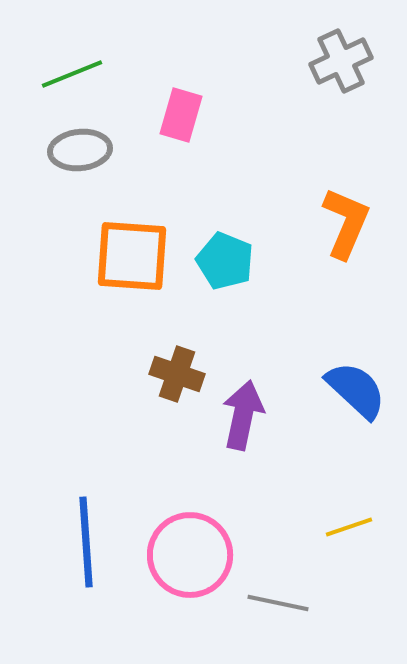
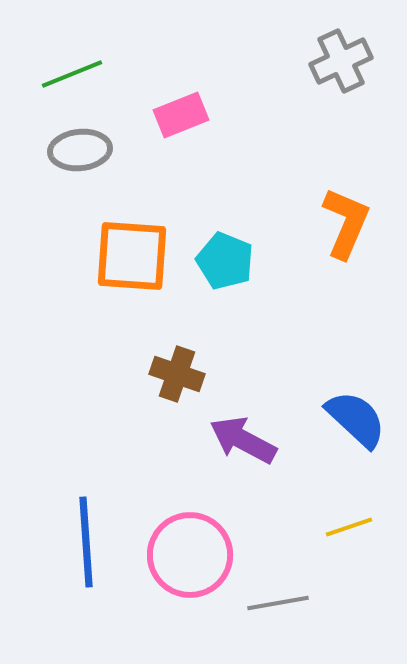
pink rectangle: rotated 52 degrees clockwise
blue semicircle: moved 29 px down
purple arrow: moved 25 px down; rotated 74 degrees counterclockwise
gray line: rotated 22 degrees counterclockwise
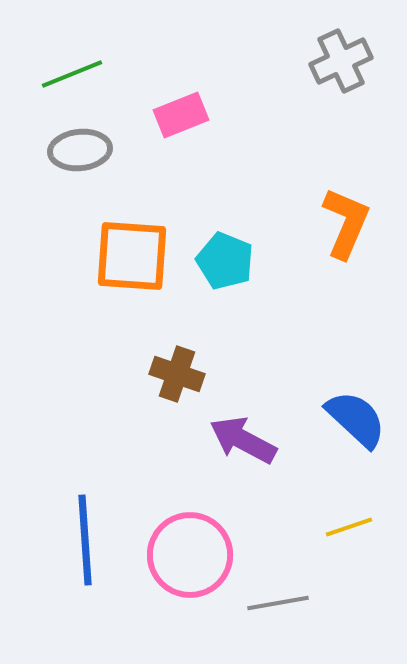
blue line: moved 1 px left, 2 px up
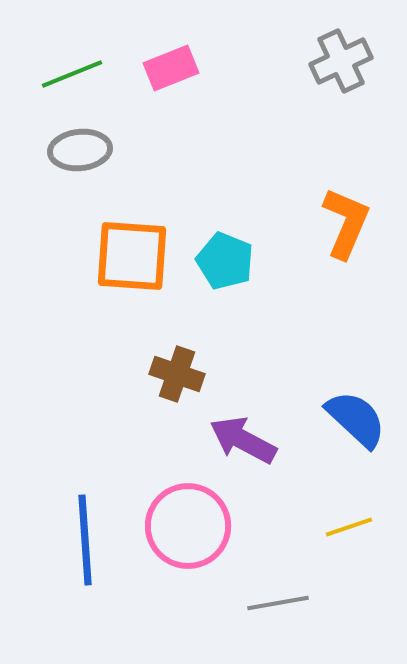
pink rectangle: moved 10 px left, 47 px up
pink circle: moved 2 px left, 29 px up
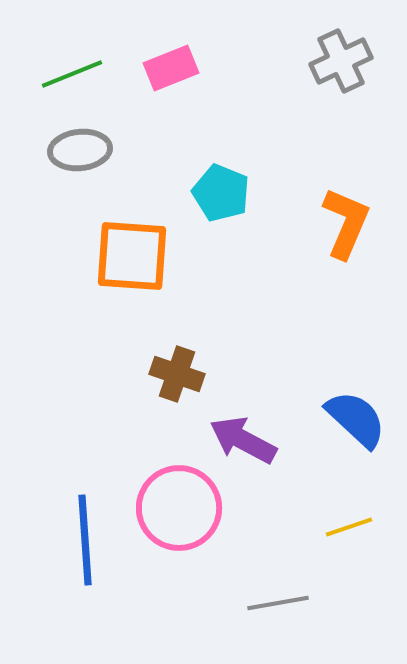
cyan pentagon: moved 4 px left, 68 px up
pink circle: moved 9 px left, 18 px up
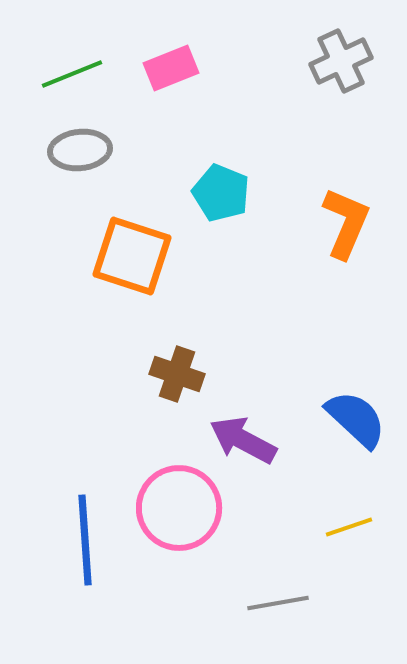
orange square: rotated 14 degrees clockwise
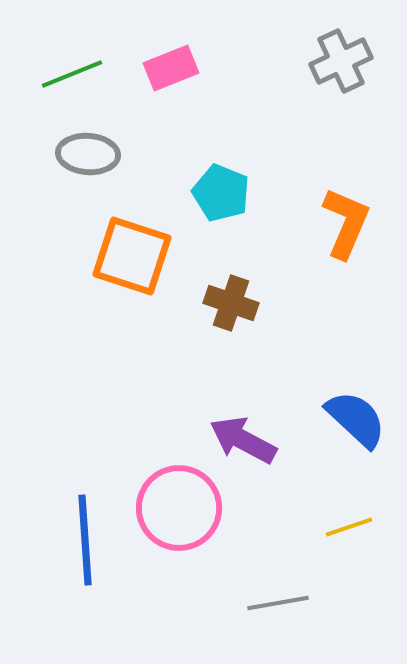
gray ellipse: moved 8 px right, 4 px down; rotated 10 degrees clockwise
brown cross: moved 54 px right, 71 px up
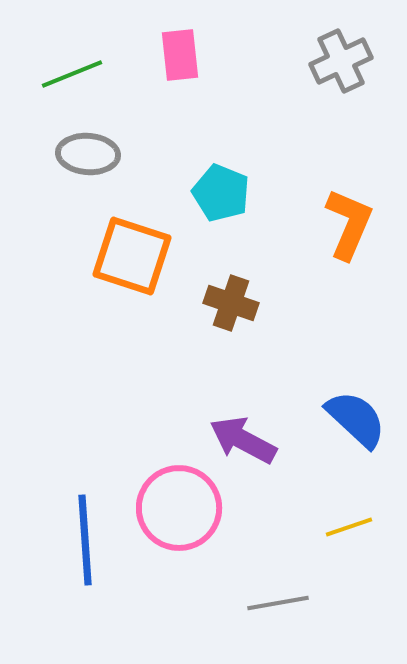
pink rectangle: moved 9 px right, 13 px up; rotated 74 degrees counterclockwise
orange L-shape: moved 3 px right, 1 px down
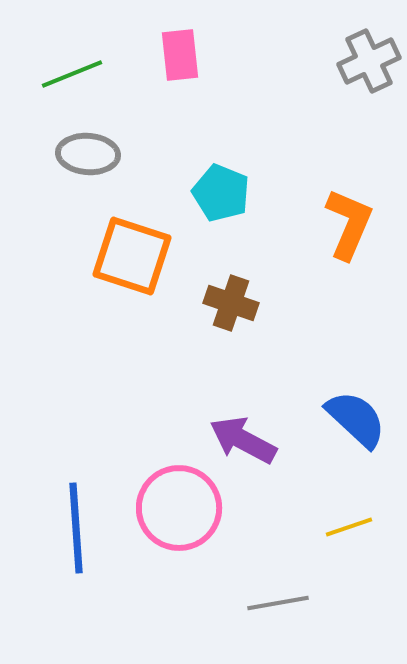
gray cross: moved 28 px right
blue line: moved 9 px left, 12 px up
